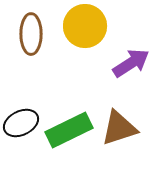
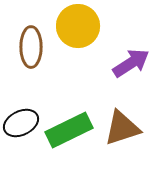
yellow circle: moved 7 px left
brown ellipse: moved 13 px down
brown triangle: moved 3 px right
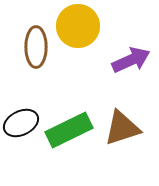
brown ellipse: moved 5 px right
purple arrow: moved 3 px up; rotated 9 degrees clockwise
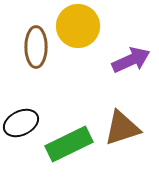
green rectangle: moved 14 px down
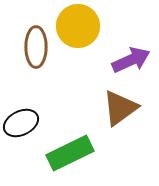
brown triangle: moved 2 px left, 20 px up; rotated 18 degrees counterclockwise
green rectangle: moved 1 px right, 9 px down
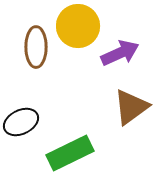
purple arrow: moved 11 px left, 7 px up
brown triangle: moved 11 px right, 1 px up
black ellipse: moved 1 px up
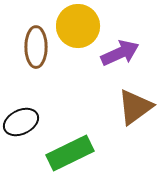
brown triangle: moved 4 px right
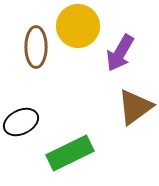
purple arrow: rotated 144 degrees clockwise
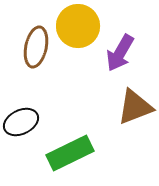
brown ellipse: rotated 12 degrees clockwise
brown triangle: rotated 15 degrees clockwise
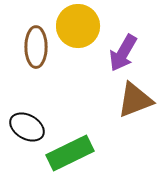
brown ellipse: rotated 12 degrees counterclockwise
purple arrow: moved 3 px right
brown triangle: moved 7 px up
black ellipse: moved 6 px right, 5 px down; rotated 56 degrees clockwise
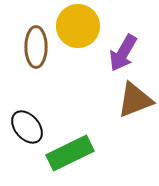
black ellipse: rotated 20 degrees clockwise
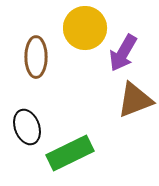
yellow circle: moved 7 px right, 2 px down
brown ellipse: moved 10 px down
black ellipse: rotated 20 degrees clockwise
